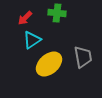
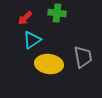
yellow ellipse: rotated 48 degrees clockwise
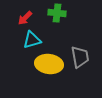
cyan triangle: rotated 18 degrees clockwise
gray trapezoid: moved 3 px left
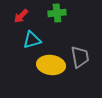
green cross: rotated 12 degrees counterclockwise
red arrow: moved 4 px left, 2 px up
yellow ellipse: moved 2 px right, 1 px down
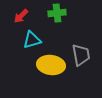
gray trapezoid: moved 1 px right, 2 px up
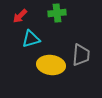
red arrow: moved 1 px left
cyan triangle: moved 1 px left, 1 px up
gray trapezoid: rotated 15 degrees clockwise
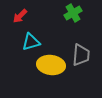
green cross: moved 16 px right; rotated 24 degrees counterclockwise
cyan triangle: moved 3 px down
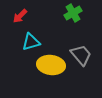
gray trapezoid: rotated 45 degrees counterclockwise
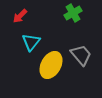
cyan triangle: rotated 36 degrees counterclockwise
yellow ellipse: rotated 68 degrees counterclockwise
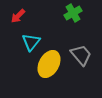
red arrow: moved 2 px left
yellow ellipse: moved 2 px left, 1 px up
